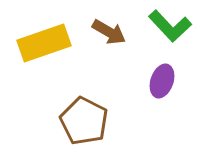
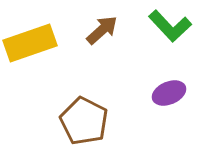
brown arrow: moved 7 px left, 2 px up; rotated 72 degrees counterclockwise
yellow rectangle: moved 14 px left
purple ellipse: moved 7 px right, 12 px down; rotated 48 degrees clockwise
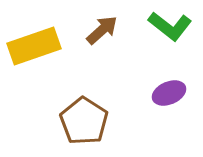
green L-shape: rotated 9 degrees counterclockwise
yellow rectangle: moved 4 px right, 3 px down
brown pentagon: rotated 6 degrees clockwise
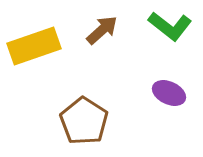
purple ellipse: rotated 48 degrees clockwise
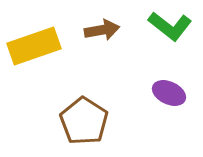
brown arrow: rotated 32 degrees clockwise
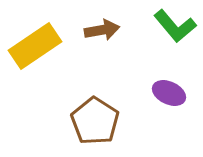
green L-shape: moved 5 px right; rotated 12 degrees clockwise
yellow rectangle: moved 1 px right; rotated 15 degrees counterclockwise
brown pentagon: moved 11 px right
